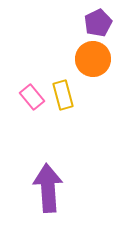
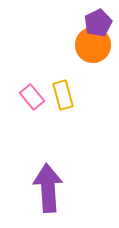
orange circle: moved 14 px up
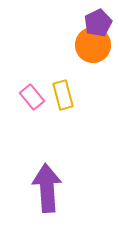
purple arrow: moved 1 px left
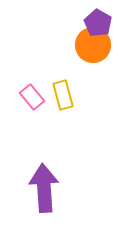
purple pentagon: rotated 16 degrees counterclockwise
purple arrow: moved 3 px left
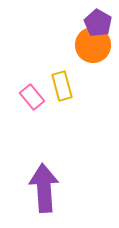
yellow rectangle: moved 1 px left, 9 px up
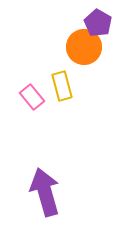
orange circle: moved 9 px left, 2 px down
purple arrow: moved 1 px right, 4 px down; rotated 12 degrees counterclockwise
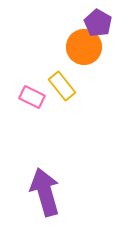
yellow rectangle: rotated 24 degrees counterclockwise
pink rectangle: rotated 25 degrees counterclockwise
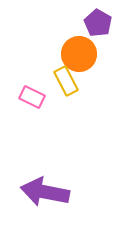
orange circle: moved 5 px left, 7 px down
yellow rectangle: moved 4 px right, 5 px up; rotated 12 degrees clockwise
purple arrow: rotated 63 degrees counterclockwise
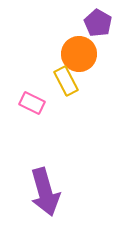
pink rectangle: moved 6 px down
purple arrow: rotated 117 degrees counterclockwise
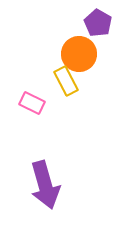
purple arrow: moved 7 px up
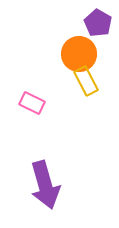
yellow rectangle: moved 20 px right
